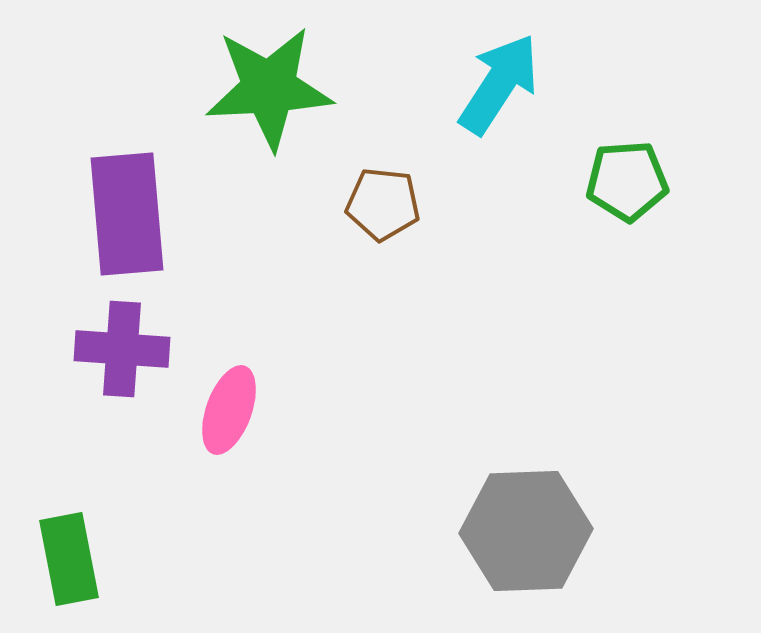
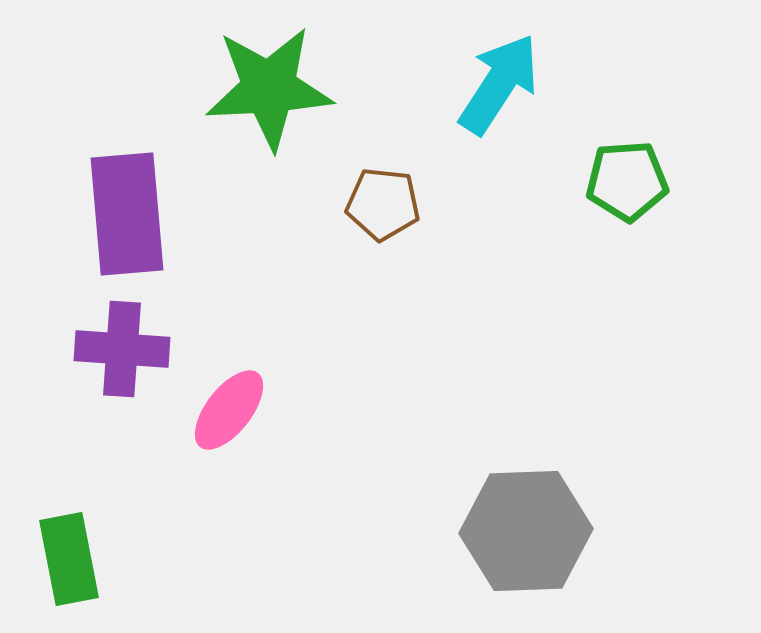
pink ellipse: rotated 18 degrees clockwise
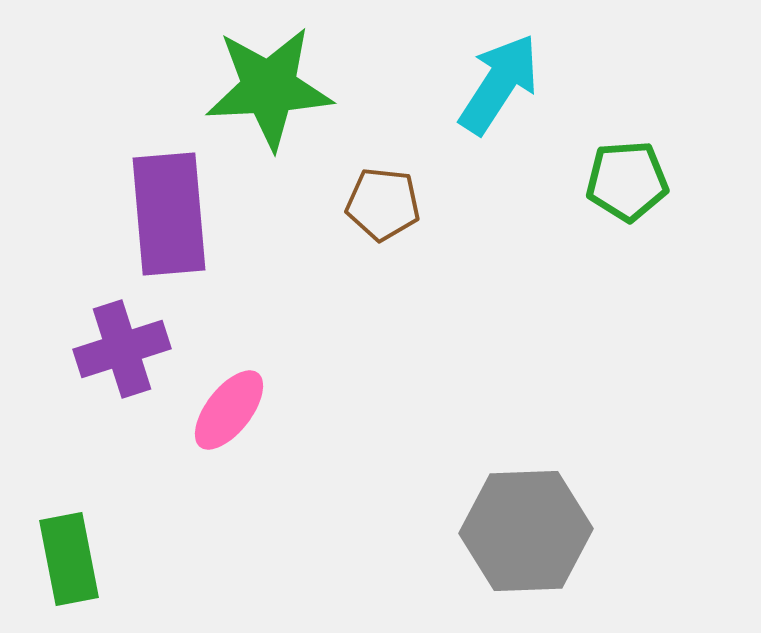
purple rectangle: moved 42 px right
purple cross: rotated 22 degrees counterclockwise
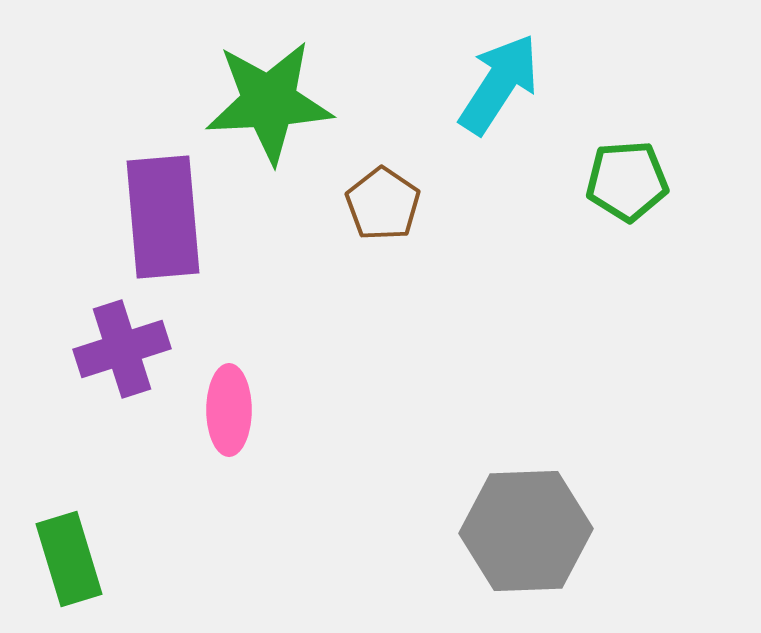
green star: moved 14 px down
brown pentagon: rotated 28 degrees clockwise
purple rectangle: moved 6 px left, 3 px down
pink ellipse: rotated 38 degrees counterclockwise
green rectangle: rotated 6 degrees counterclockwise
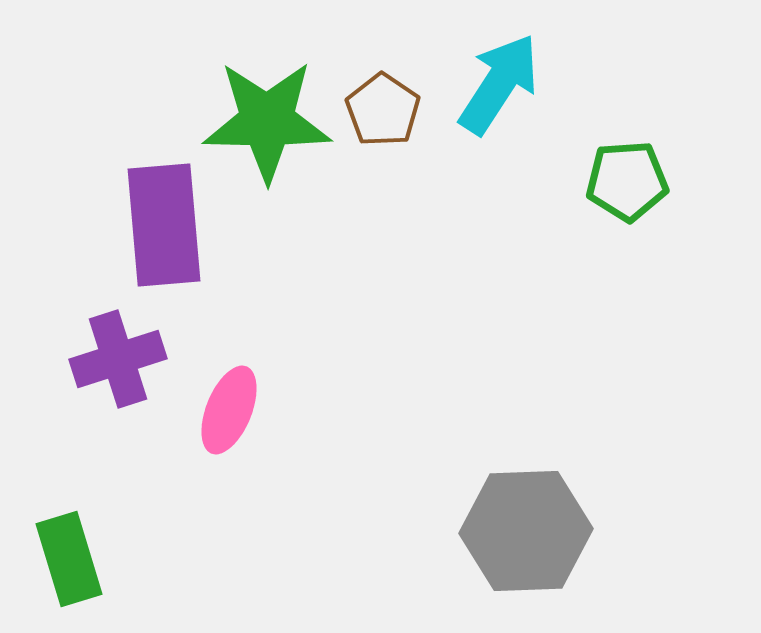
green star: moved 2 px left, 19 px down; rotated 4 degrees clockwise
brown pentagon: moved 94 px up
purple rectangle: moved 1 px right, 8 px down
purple cross: moved 4 px left, 10 px down
pink ellipse: rotated 22 degrees clockwise
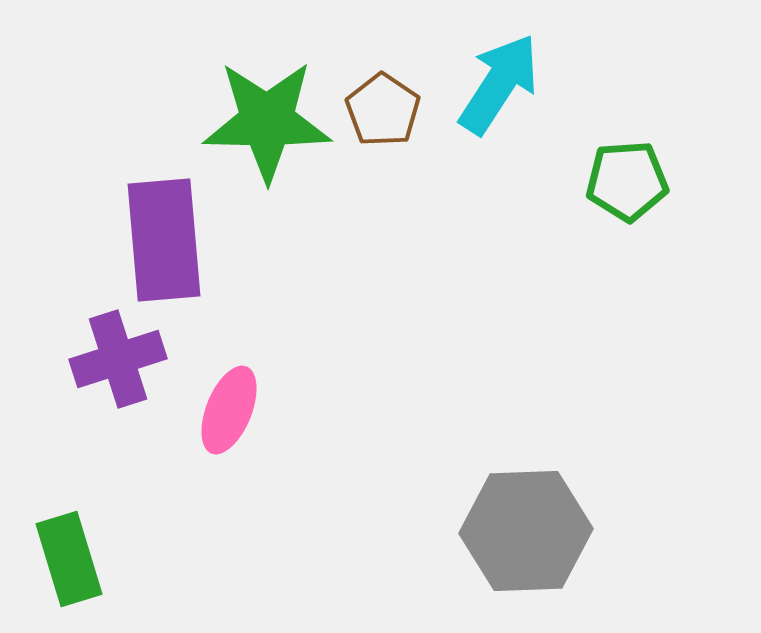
purple rectangle: moved 15 px down
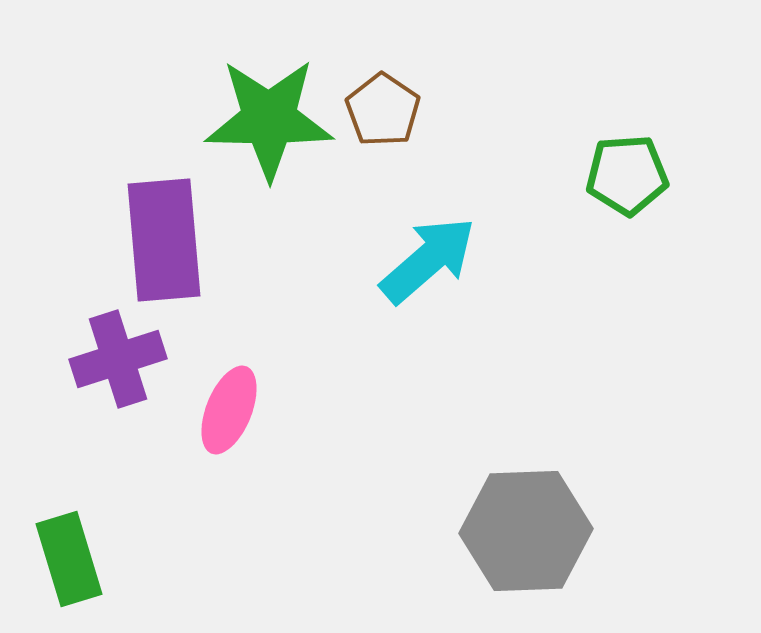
cyan arrow: moved 71 px left, 176 px down; rotated 16 degrees clockwise
green star: moved 2 px right, 2 px up
green pentagon: moved 6 px up
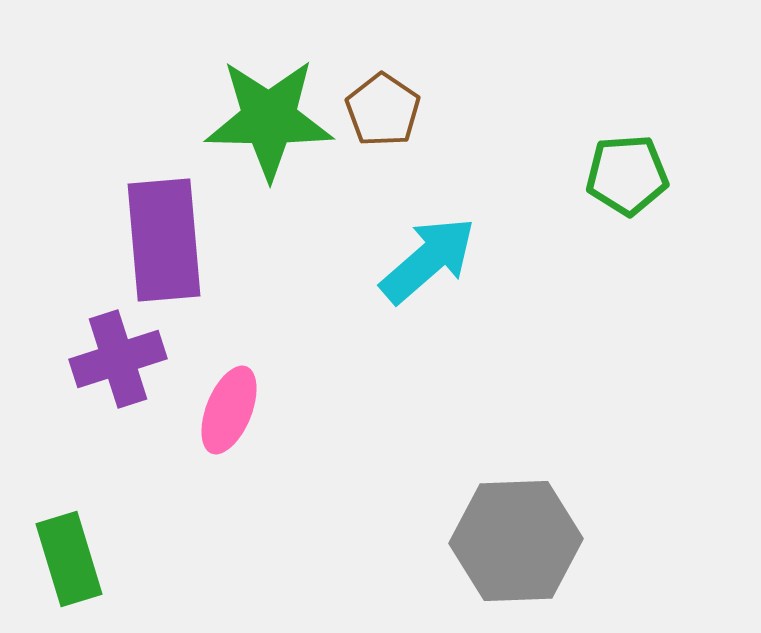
gray hexagon: moved 10 px left, 10 px down
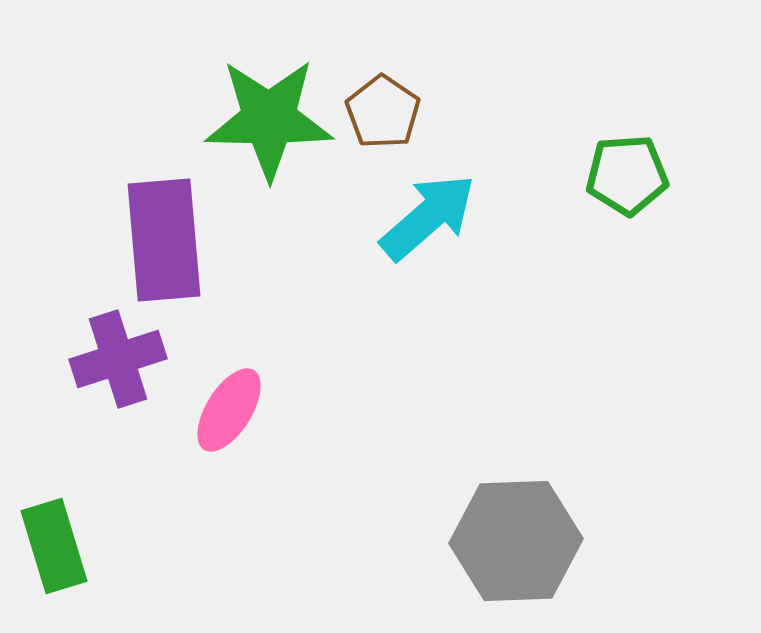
brown pentagon: moved 2 px down
cyan arrow: moved 43 px up
pink ellipse: rotated 10 degrees clockwise
green rectangle: moved 15 px left, 13 px up
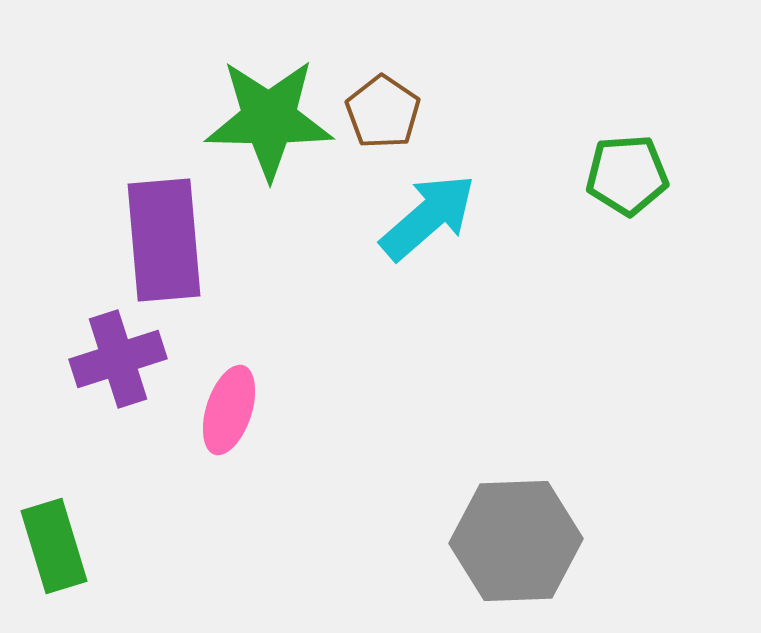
pink ellipse: rotated 14 degrees counterclockwise
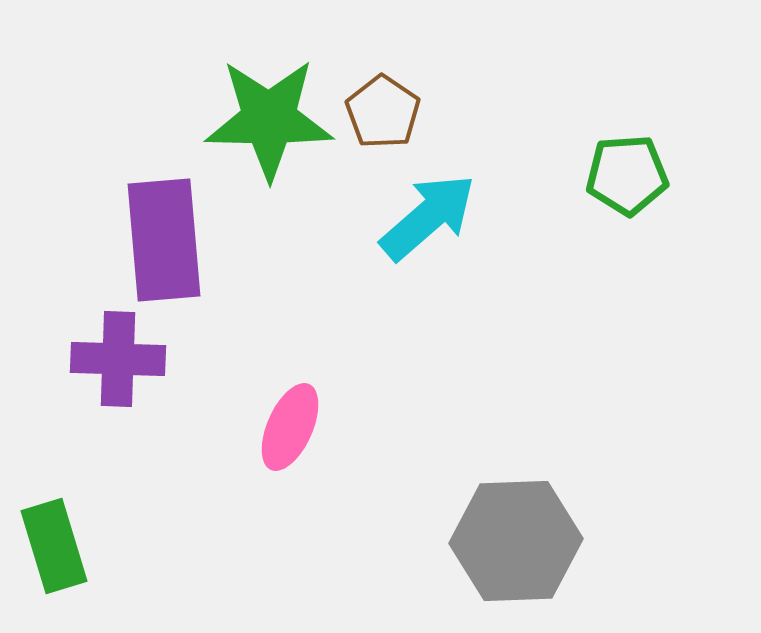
purple cross: rotated 20 degrees clockwise
pink ellipse: moved 61 px right, 17 px down; rotated 6 degrees clockwise
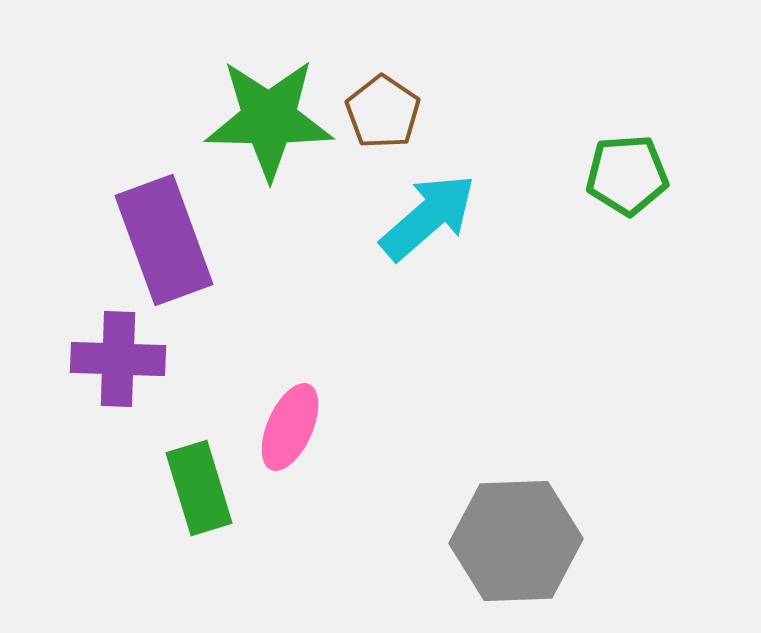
purple rectangle: rotated 15 degrees counterclockwise
green rectangle: moved 145 px right, 58 px up
